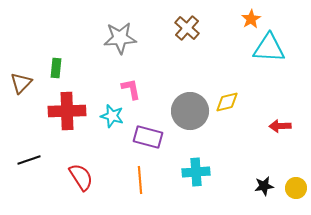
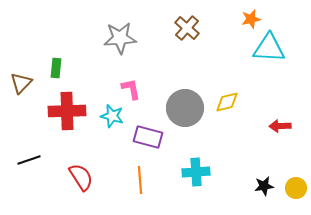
orange star: rotated 18 degrees clockwise
gray circle: moved 5 px left, 3 px up
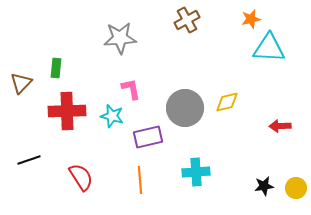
brown cross: moved 8 px up; rotated 20 degrees clockwise
purple rectangle: rotated 28 degrees counterclockwise
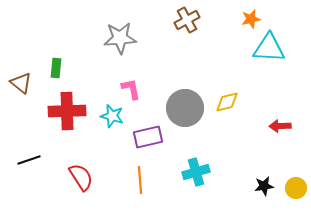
brown triangle: rotated 35 degrees counterclockwise
cyan cross: rotated 12 degrees counterclockwise
